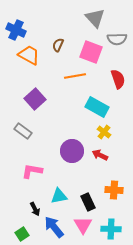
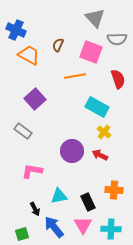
green square: rotated 16 degrees clockwise
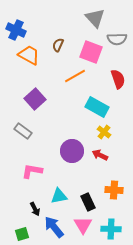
orange line: rotated 20 degrees counterclockwise
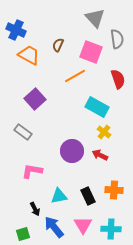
gray semicircle: rotated 96 degrees counterclockwise
gray rectangle: moved 1 px down
black rectangle: moved 6 px up
green square: moved 1 px right
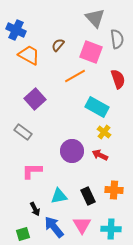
brown semicircle: rotated 16 degrees clockwise
pink L-shape: rotated 10 degrees counterclockwise
pink triangle: moved 1 px left
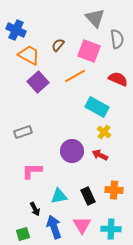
pink square: moved 2 px left, 1 px up
red semicircle: rotated 48 degrees counterclockwise
purple square: moved 3 px right, 17 px up
gray rectangle: rotated 54 degrees counterclockwise
blue arrow: rotated 20 degrees clockwise
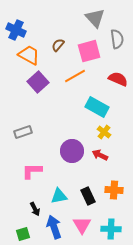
pink square: rotated 35 degrees counterclockwise
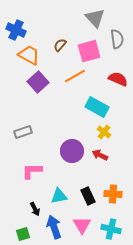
brown semicircle: moved 2 px right
orange cross: moved 1 px left, 4 px down
cyan cross: rotated 12 degrees clockwise
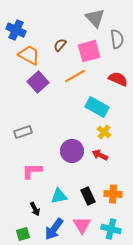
blue arrow: moved 2 px down; rotated 125 degrees counterclockwise
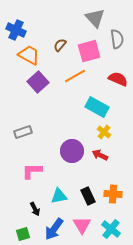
cyan cross: rotated 24 degrees clockwise
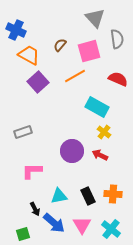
blue arrow: moved 6 px up; rotated 85 degrees counterclockwise
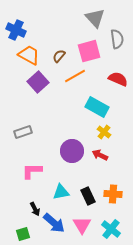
brown semicircle: moved 1 px left, 11 px down
cyan triangle: moved 2 px right, 4 px up
